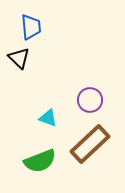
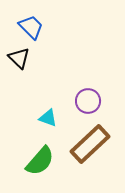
blue trapezoid: rotated 40 degrees counterclockwise
purple circle: moved 2 px left, 1 px down
green semicircle: rotated 28 degrees counterclockwise
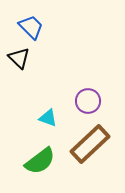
green semicircle: rotated 12 degrees clockwise
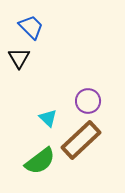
black triangle: rotated 15 degrees clockwise
cyan triangle: rotated 24 degrees clockwise
brown rectangle: moved 9 px left, 4 px up
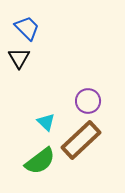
blue trapezoid: moved 4 px left, 1 px down
cyan triangle: moved 2 px left, 4 px down
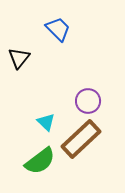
blue trapezoid: moved 31 px right, 1 px down
black triangle: rotated 10 degrees clockwise
brown rectangle: moved 1 px up
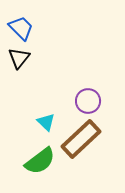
blue trapezoid: moved 37 px left, 1 px up
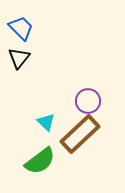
brown rectangle: moved 1 px left, 5 px up
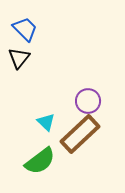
blue trapezoid: moved 4 px right, 1 px down
